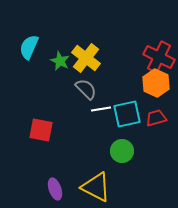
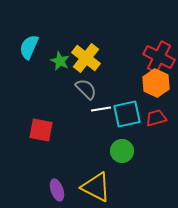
purple ellipse: moved 2 px right, 1 px down
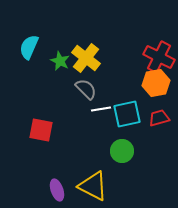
orange hexagon: rotated 24 degrees clockwise
red trapezoid: moved 3 px right
yellow triangle: moved 3 px left, 1 px up
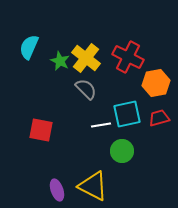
red cross: moved 31 px left
white line: moved 16 px down
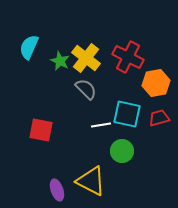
cyan square: rotated 24 degrees clockwise
yellow triangle: moved 2 px left, 5 px up
